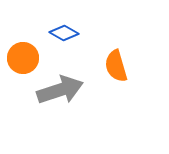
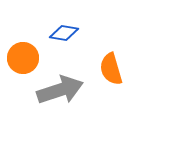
blue diamond: rotated 20 degrees counterclockwise
orange semicircle: moved 5 px left, 3 px down
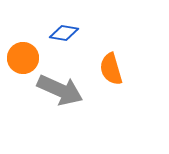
gray arrow: rotated 42 degrees clockwise
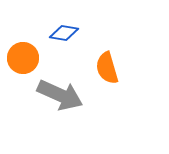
orange semicircle: moved 4 px left, 1 px up
gray arrow: moved 5 px down
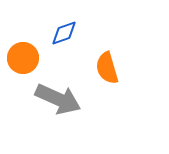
blue diamond: rotated 28 degrees counterclockwise
gray arrow: moved 2 px left, 4 px down
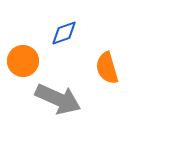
orange circle: moved 3 px down
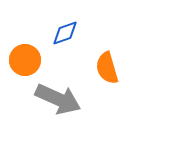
blue diamond: moved 1 px right
orange circle: moved 2 px right, 1 px up
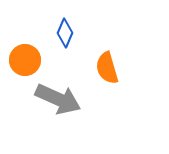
blue diamond: rotated 48 degrees counterclockwise
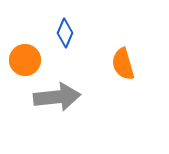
orange semicircle: moved 16 px right, 4 px up
gray arrow: moved 1 px left, 2 px up; rotated 30 degrees counterclockwise
